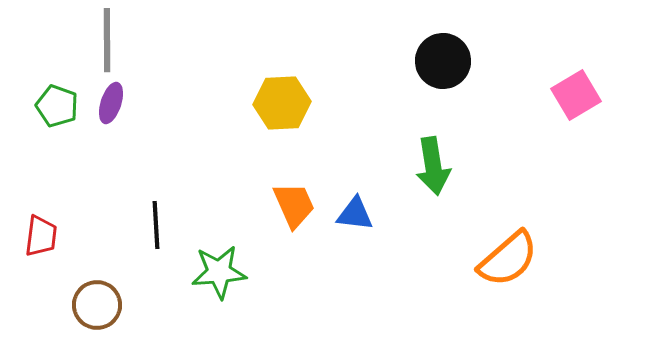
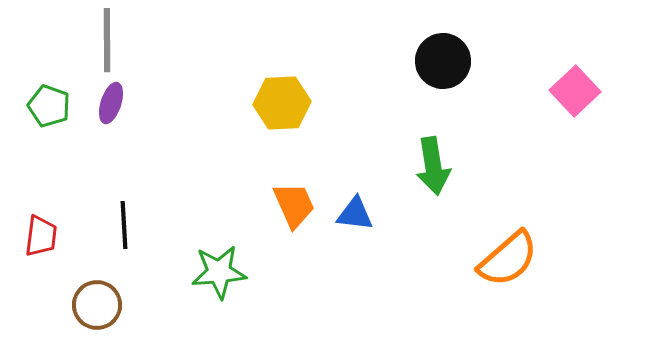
pink square: moved 1 px left, 4 px up; rotated 12 degrees counterclockwise
green pentagon: moved 8 px left
black line: moved 32 px left
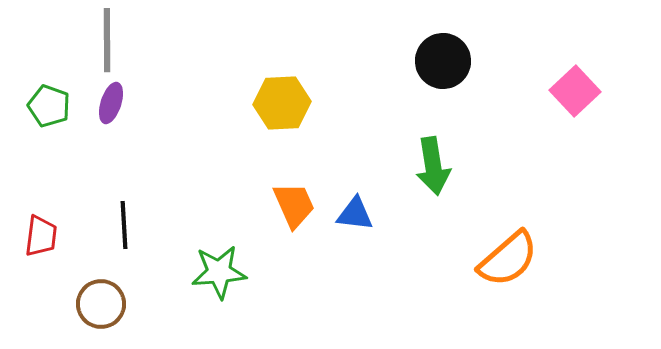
brown circle: moved 4 px right, 1 px up
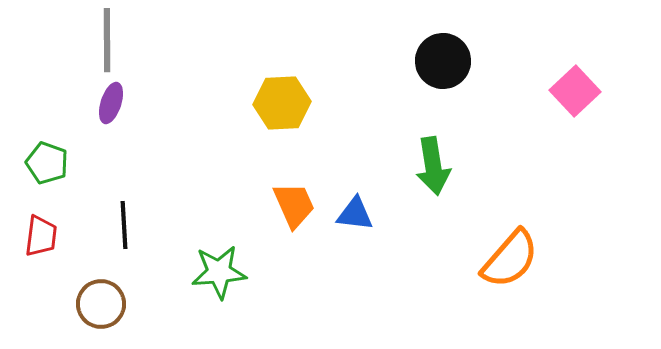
green pentagon: moved 2 px left, 57 px down
orange semicircle: moved 2 px right; rotated 8 degrees counterclockwise
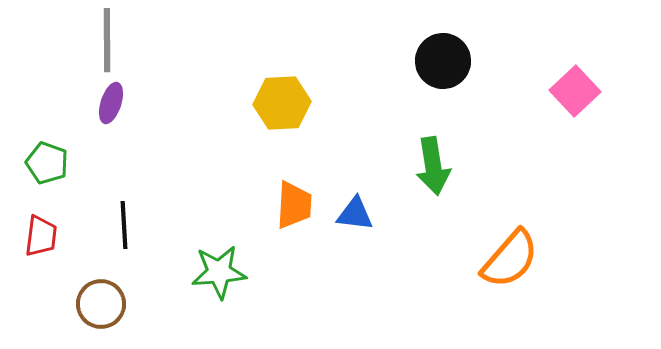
orange trapezoid: rotated 27 degrees clockwise
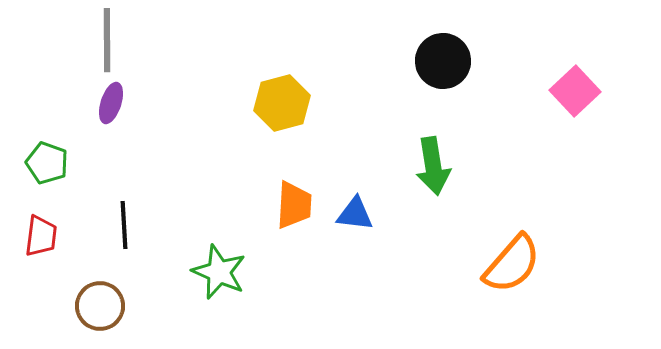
yellow hexagon: rotated 12 degrees counterclockwise
orange semicircle: moved 2 px right, 5 px down
green star: rotated 28 degrees clockwise
brown circle: moved 1 px left, 2 px down
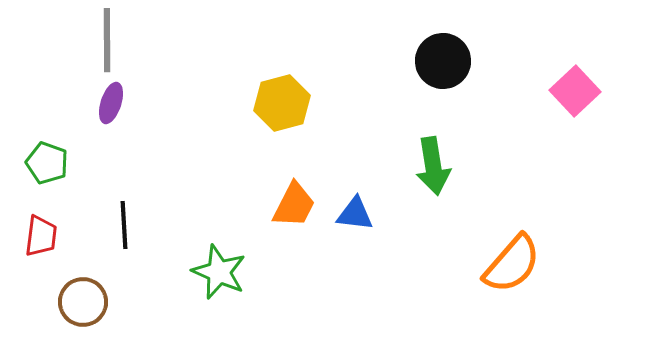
orange trapezoid: rotated 24 degrees clockwise
brown circle: moved 17 px left, 4 px up
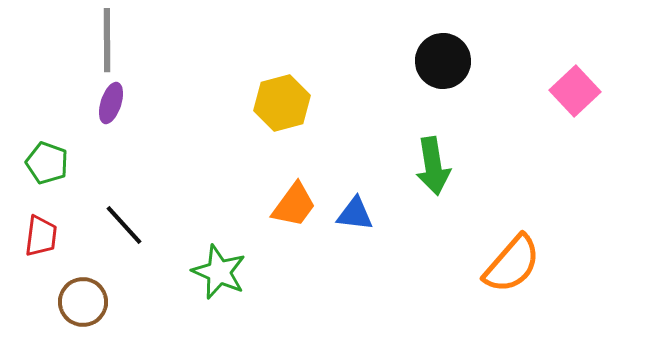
orange trapezoid: rotated 9 degrees clockwise
black line: rotated 39 degrees counterclockwise
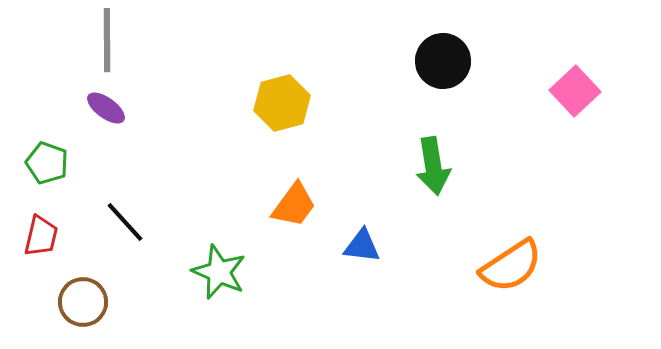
purple ellipse: moved 5 px left, 5 px down; rotated 72 degrees counterclockwise
blue triangle: moved 7 px right, 32 px down
black line: moved 1 px right, 3 px up
red trapezoid: rotated 6 degrees clockwise
orange semicircle: moved 1 px left, 2 px down; rotated 16 degrees clockwise
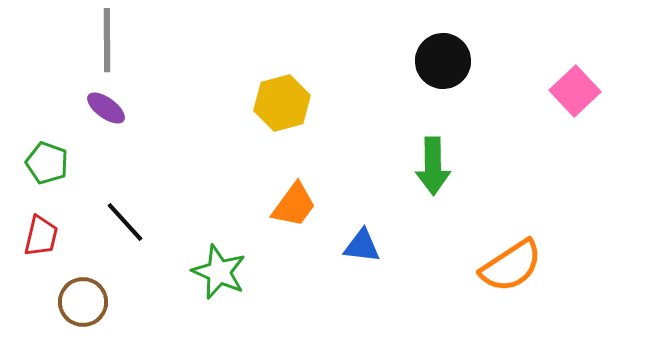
green arrow: rotated 8 degrees clockwise
